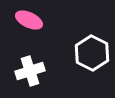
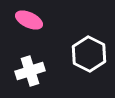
white hexagon: moved 3 px left, 1 px down
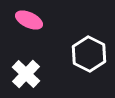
white cross: moved 4 px left, 3 px down; rotated 28 degrees counterclockwise
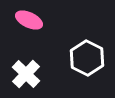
white hexagon: moved 2 px left, 4 px down
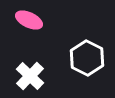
white cross: moved 4 px right, 2 px down
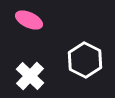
white hexagon: moved 2 px left, 2 px down
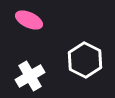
white cross: rotated 16 degrees clockwise
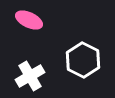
white hexagon: moved 2 px left
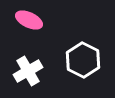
white cross: moved 2 px left, 5 px up
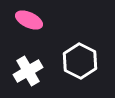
white hexagon: moved 3 px left, 1 px down
